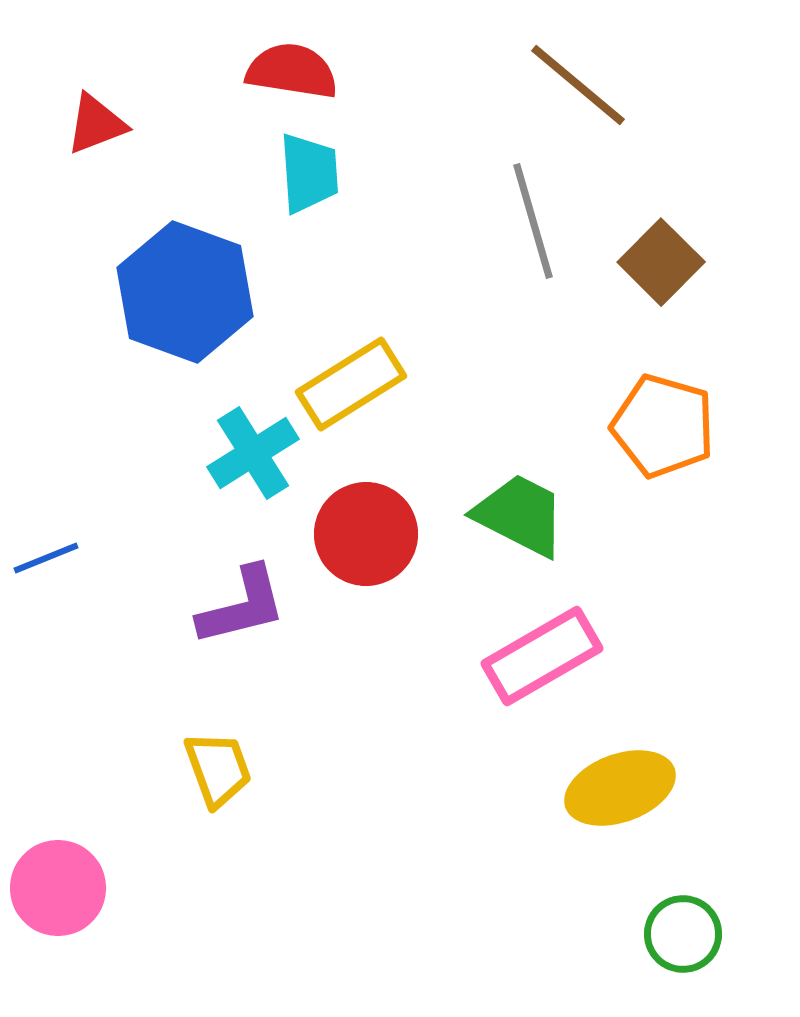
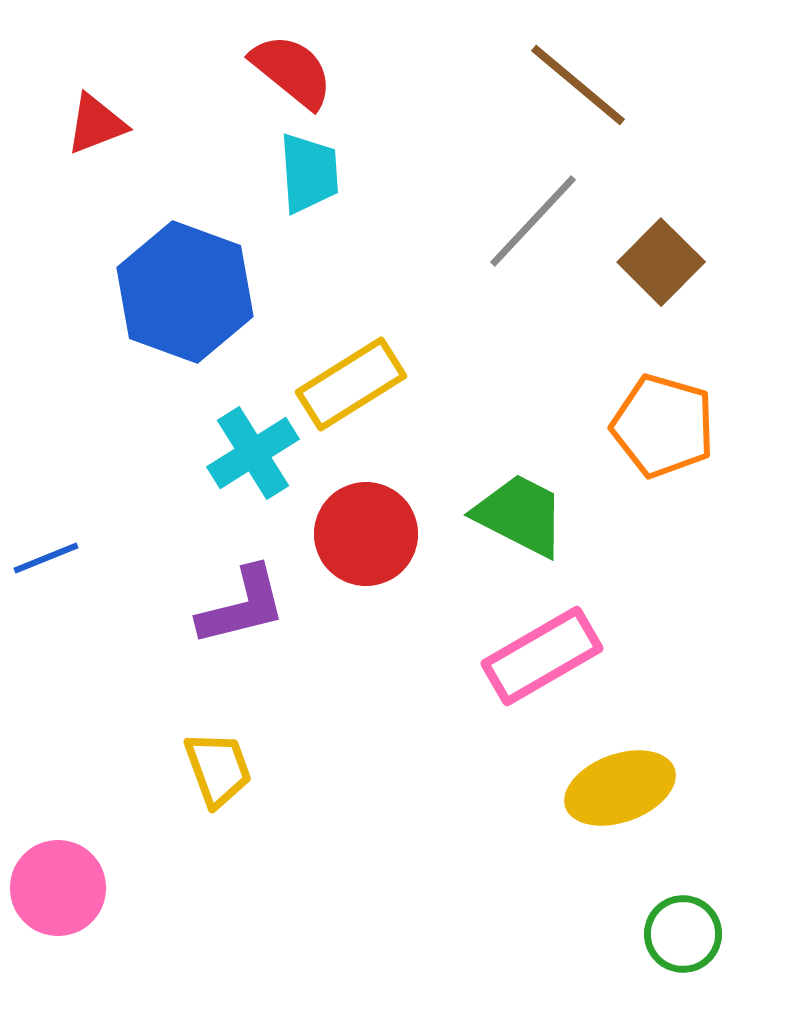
red semicircle: rotated 30 degrees clockwise
gray line: rotated 59 degrees clockwise
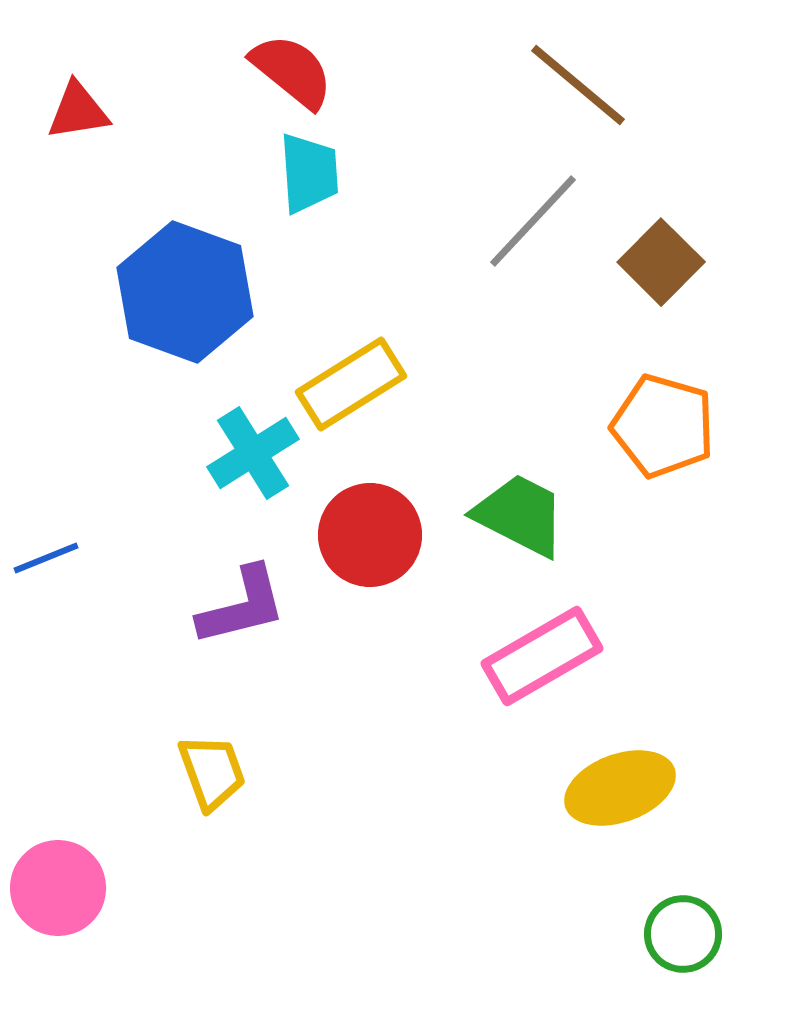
red triangle: moved 18 px left, 13 px up; rotated 12 degrees clockwise
red circle: moved 4 px right, 1 px down
yellow trapezoid: moved 6 px left, 3 px down
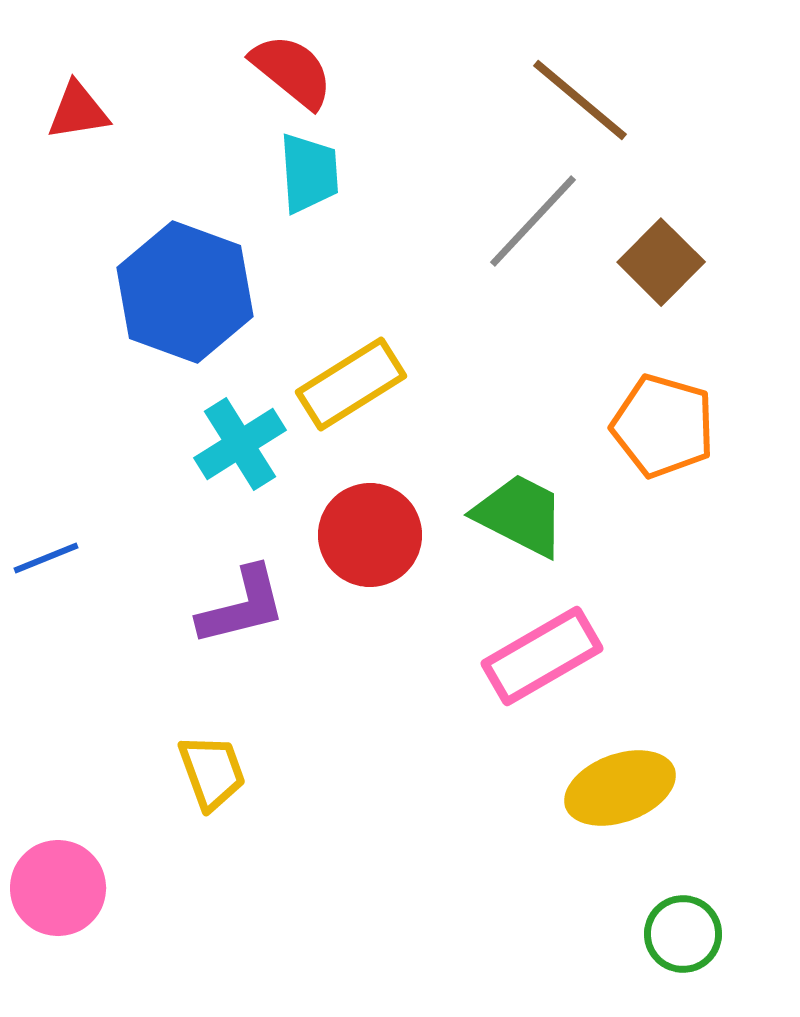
brown line: moved 2 px right, 15 px down
cyan cross: moved 13 px left, 9 px up
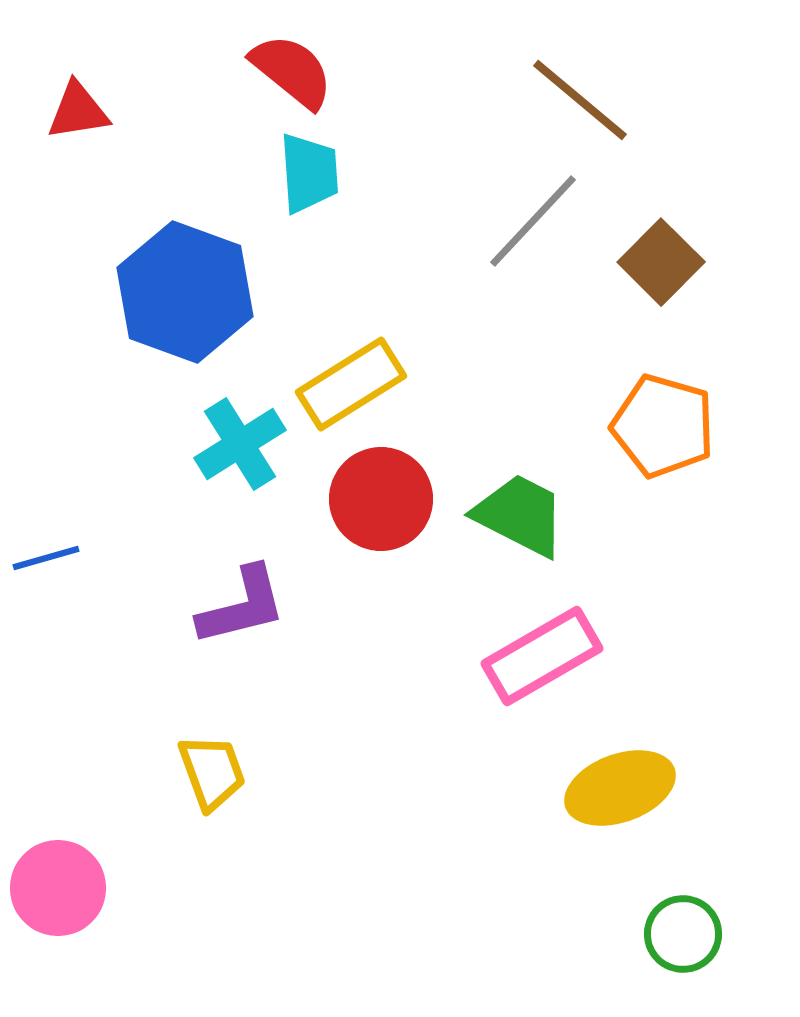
red circle: moved 11 px right, 36 px up
blue line: rotated 6 degrees clockwise
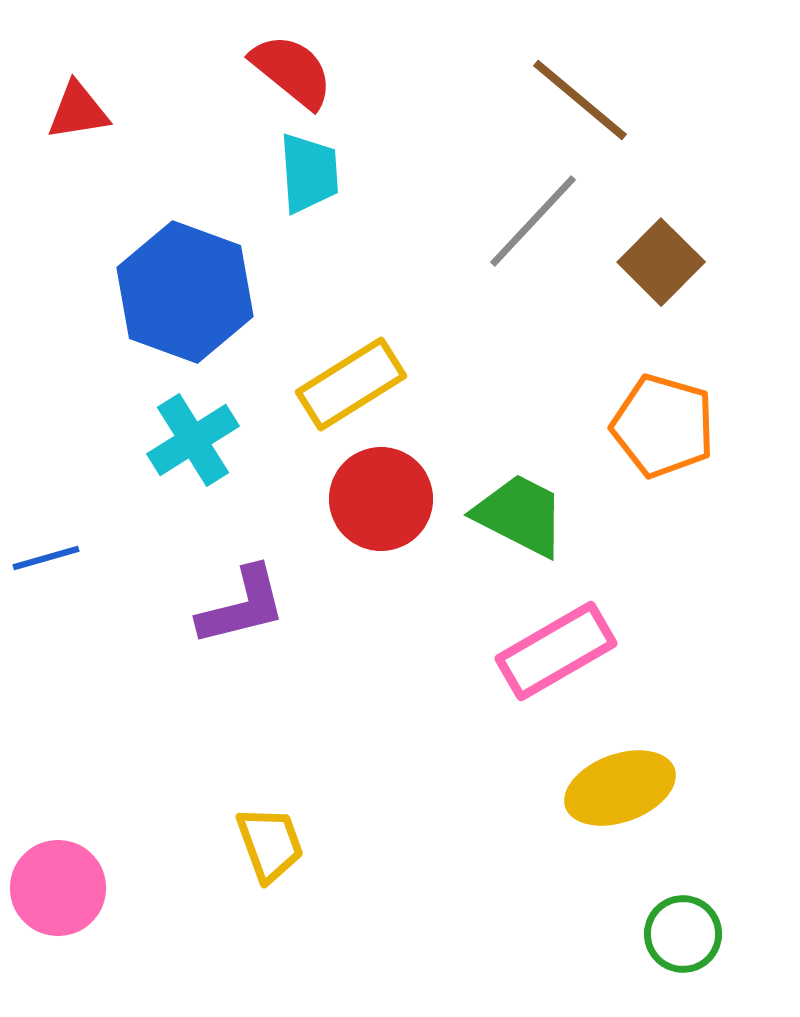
cyan cross: moved 47 px left, 4 px up
pink rectangle: moved 14 px right, 5 px up
yellow trapezoid: moved 58 px right, 72 px down
